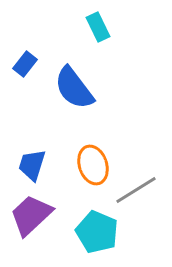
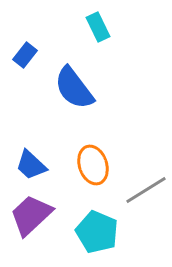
blue rectangle: moved 9 px up
blue trapezoid: moved 1 px left; rotated 64 degrees counterclockwise
gray line: moved 10 px right
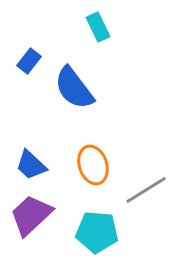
blue rectangle: moved 4 px right, 6 px down
cyan pentagon: rotated 18 degrees counterclockwise
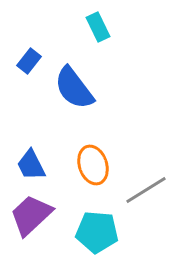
blue trapezoid: rotated 20 degrees clockwise
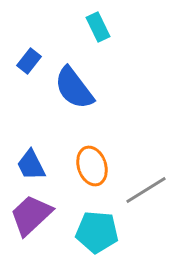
orange ellipse: moved 1 px left, 1 px down
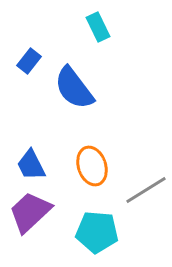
purple trapezoid: moved 1 px left, 3 px up
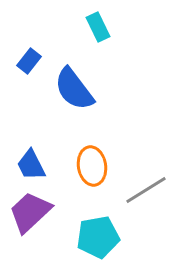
blue semicircle: moved 1 px down
orange ellipse: rotated 9 degrees clockwise
cyan pentagon: moved 1 px right, 5 px down; rotated 15 degrees counterclockwise
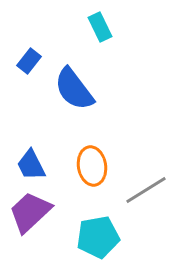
cyan rectangle: moved 2 px right
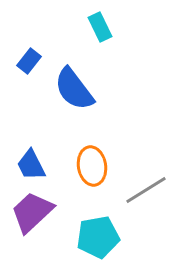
purple trapezoid: moved 2 px right
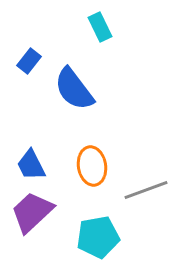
gray line: rotated 12 degrees clockwise
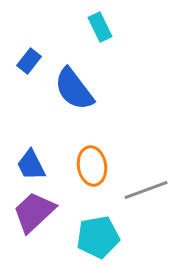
purple trapezoid: moved 2 px right
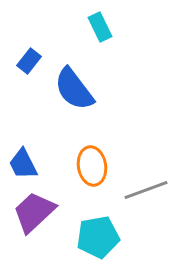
blue trapezoid: moved 8 px left, 1 px up
